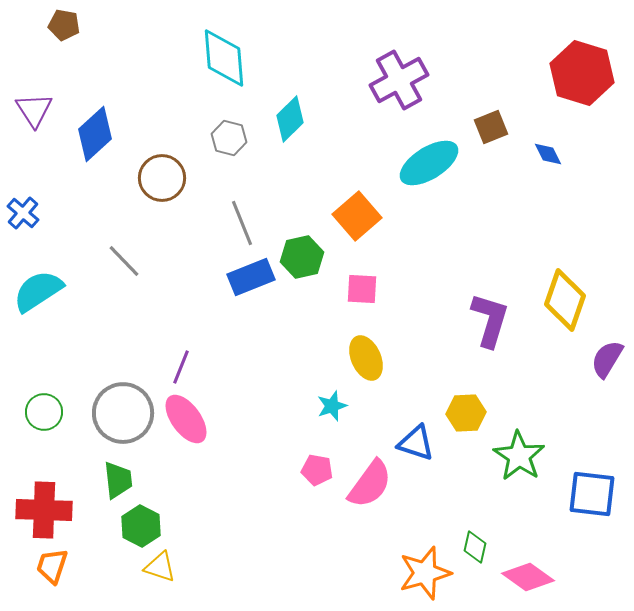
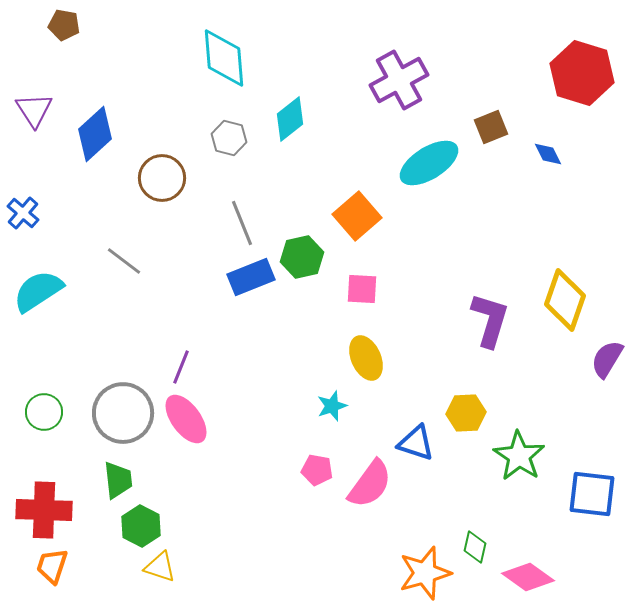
cyan diamond at (290, 119): rotated 6 degrees clockwise
gray line at (124, 261): rotated 9 degrees counterclockwise
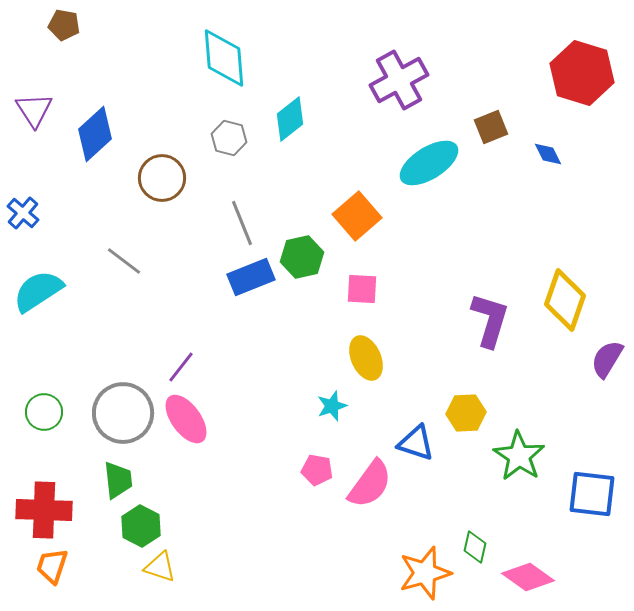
purple line at (181, 367): rotated 16 degrees clockwise
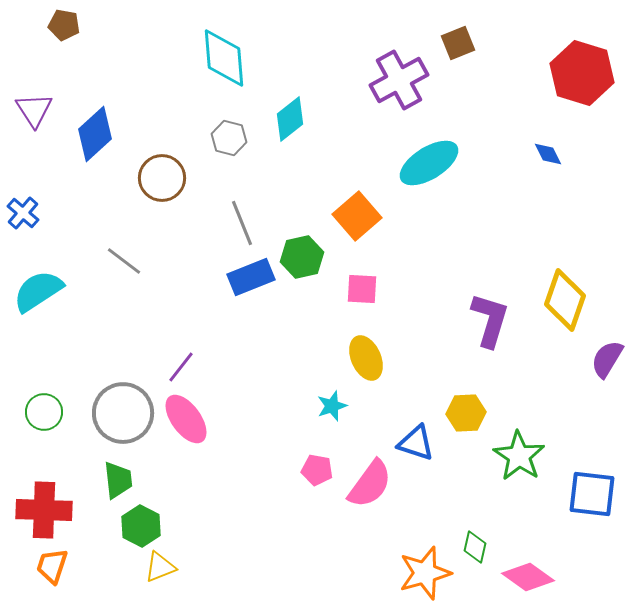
brown square at (491, 127): moved 33 px left, 84 px up
yellow triangle at (160, 567): rotated 40 degrees counterclockwise
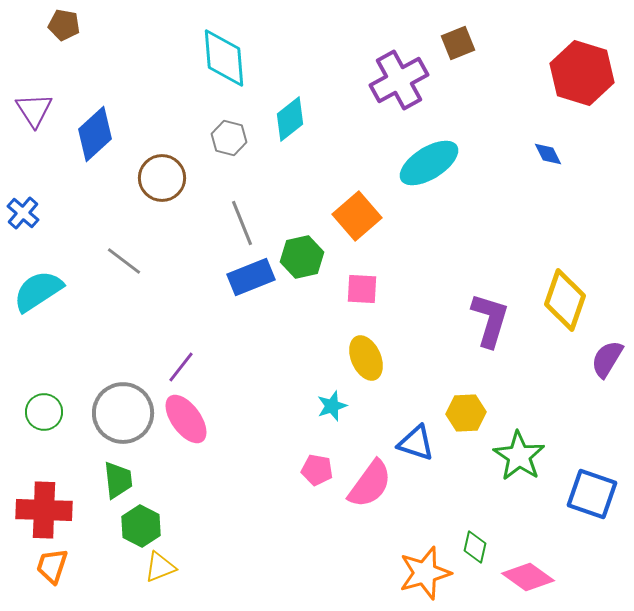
blue square at (592, 494): rotated 12 degrees clockwise
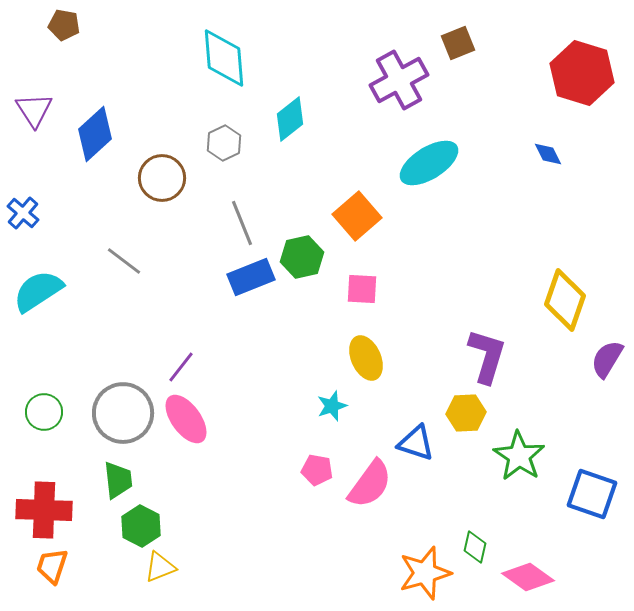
gray hexagon at (229, 138): moved 5 px left, 5 px down; rotated 20 degrees clockwise
purple L-shape at (490, 320): moved 3 px left, 36 px down
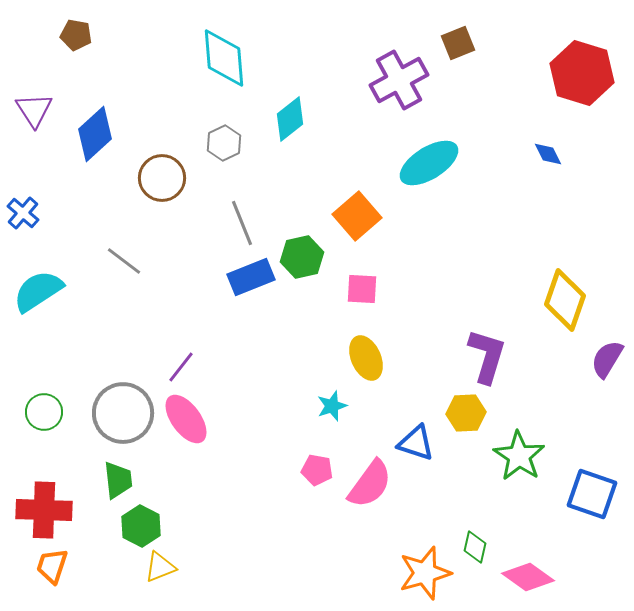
brown pentagon at (64, 25): moved 12 px right, 10 px down
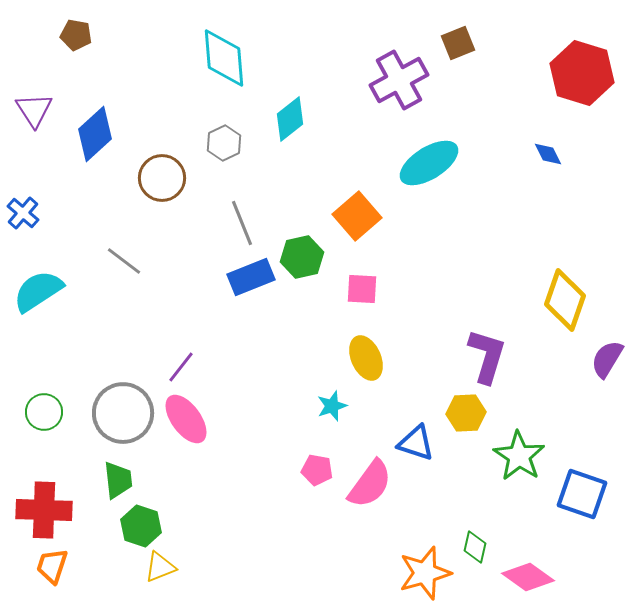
blue square at (592, 494): moved 10 px left
green hexagon at (141, 526): rotated 9 degrees counterclockwise
